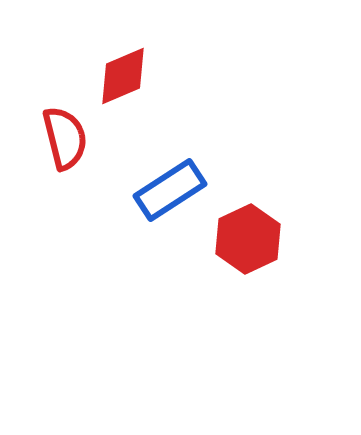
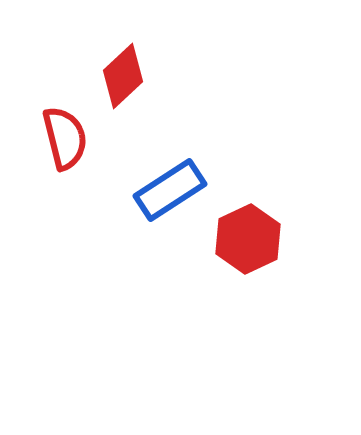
red diamond: rotated 20 degrees counterclockwise
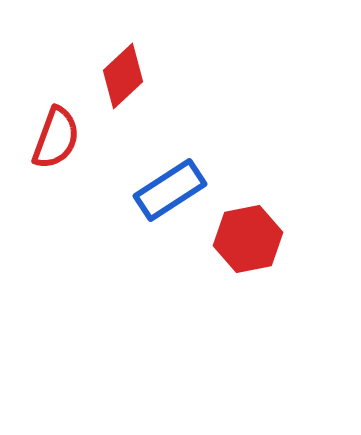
red semicircle: moved 9 px left; rotated 34 degrees clockwise
red hexagon: rotated 14 degrees clockwise
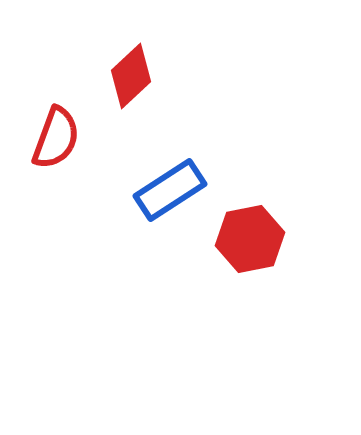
red diamond: moved 8 px right
red hexagon: moved 2 px right
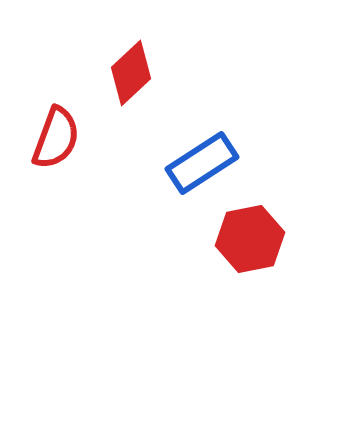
red diamond: moved 3 px up
blue rectangle: moved 32 px right, 27 px up
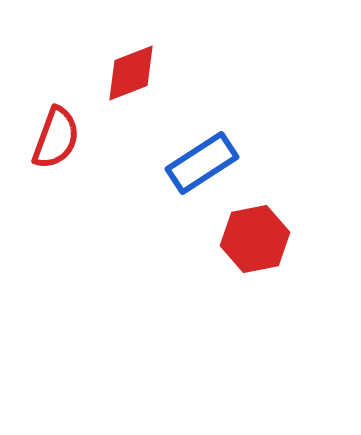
red diamond: rotated 22 degrees clockwise
red hexagon: moved 5 px right
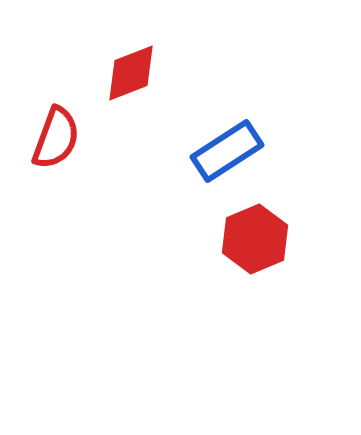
blue rectangle: moved 25 px right, 12 px up
red hexagon: rotated 12 degrees counterclockwise
